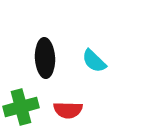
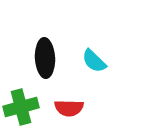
red semicircle: moved 1 px right, 2 px up
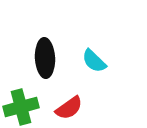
red semicircle: rotated 36 degrees counterclockwise
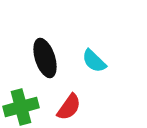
black ellipse: rotated 15 degrees counterclockwise
red semicircle: moved 1 px up; rotated 20 degrees counterclockwise
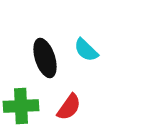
cyan semicircle: moved 8 px left, 11 px up
green cross: moved 1 px up; rotated 12 degrees clockwise
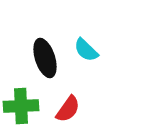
red semicircle: moved 1 px left, 2 px down
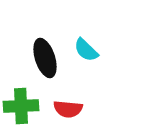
red semicircle: rotated 60 degrees clockwise
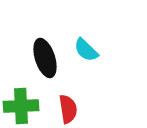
red semicircle: rotated 104 degrees counterclockwise
